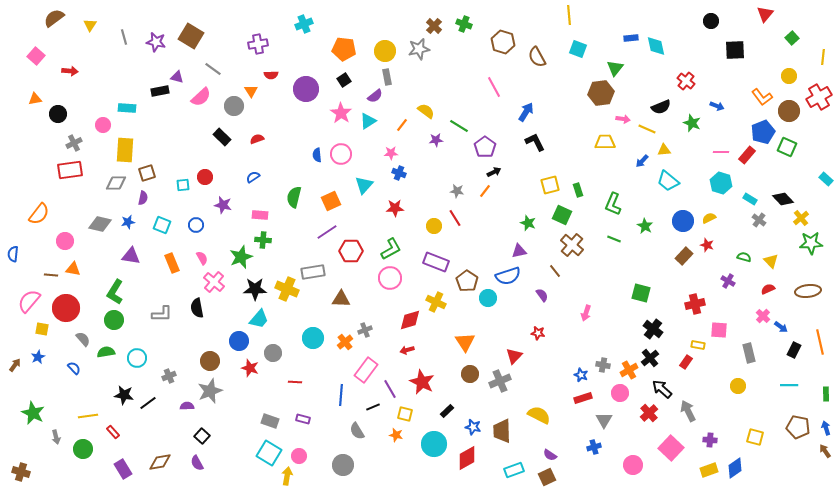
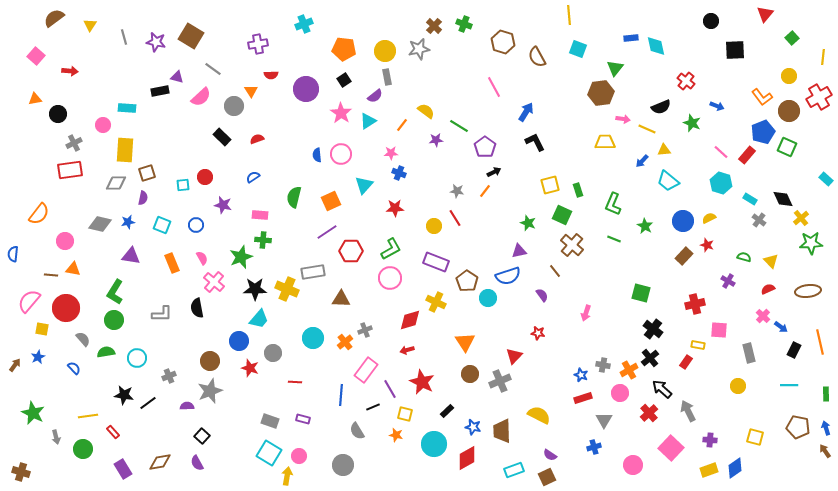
pink line at (721, 152): rotated 42 degrees clockwise
black diamond at (783, 199): rotated 20 degrees clockwise
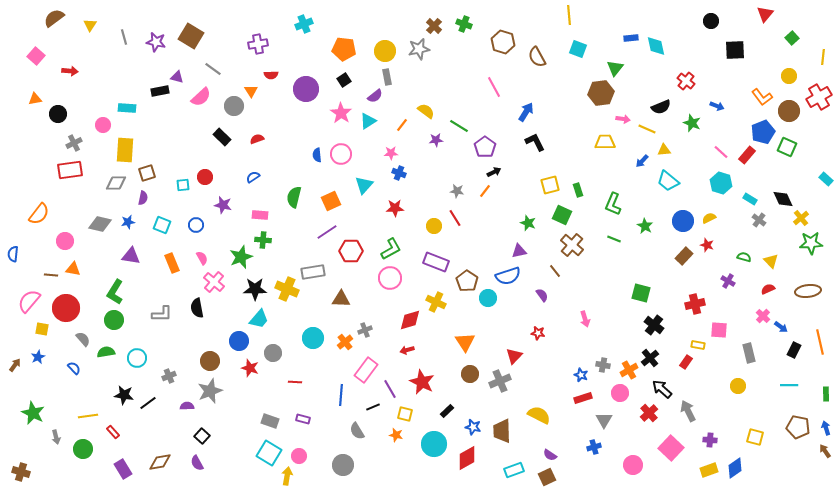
pink arrow at (586, 313): moved 1 px left, 6 px down; rotated 35 degrees counterclockwise
black cross at (653, 329): moved 1 px right, 4 px up
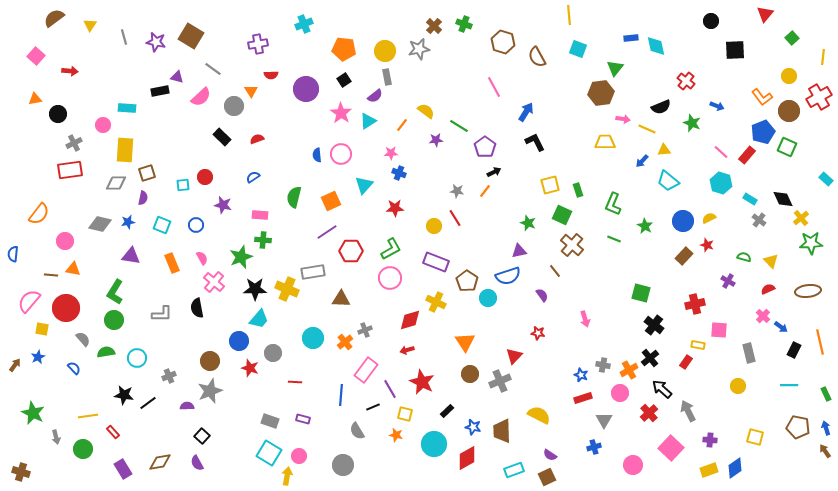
green rectangle at (826, 394): rotated 24 degrees counterclockwise
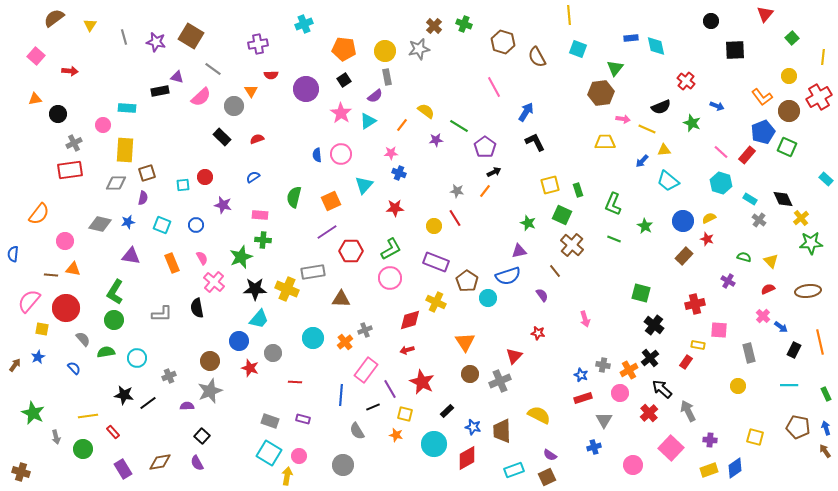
red star at (707, 245): moved 6 px up
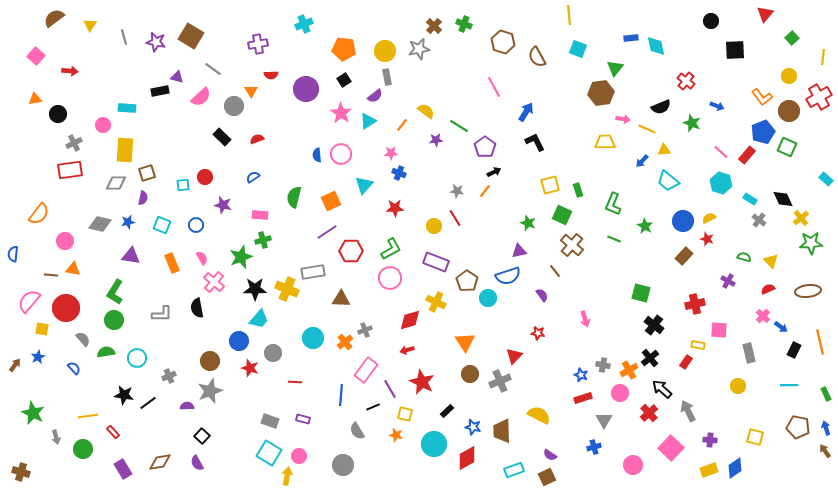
green cross at (263, 240): rotated 21 degrees counterclockwise
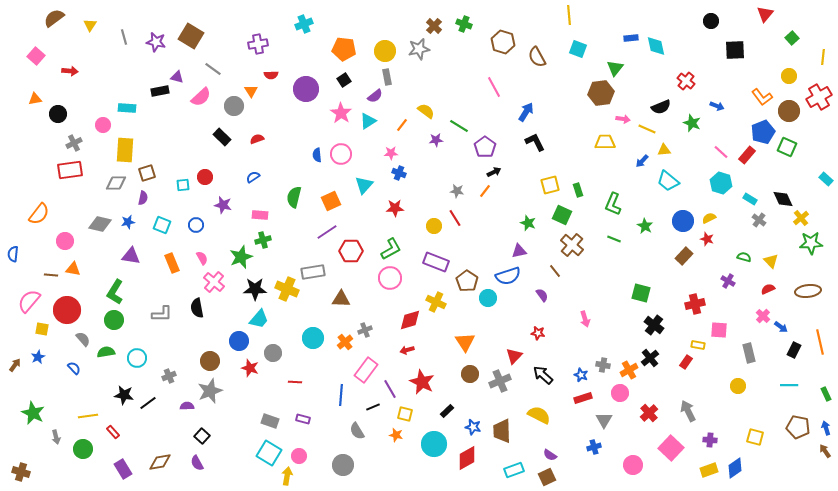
red circle at (66, 308): moved 1 px right, 2 px down
black arrow at (662, 389): moved 119 px left, 14 px up
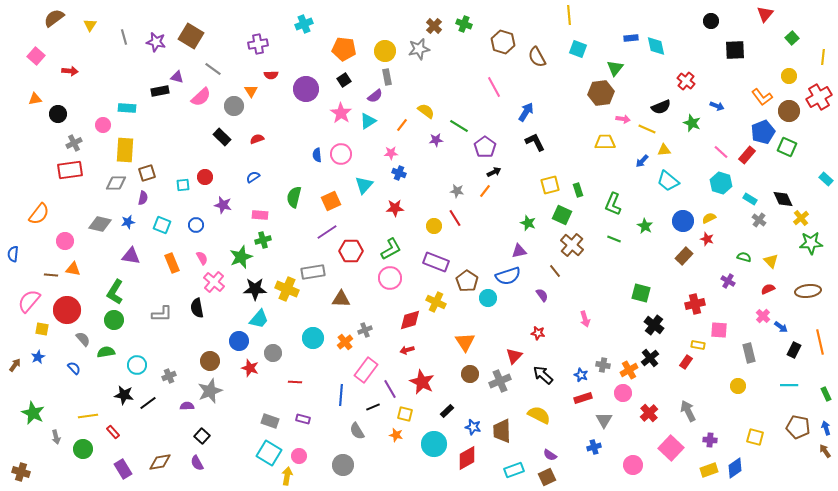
cyan circle at (137, 358): moved 7 px down
pink circle at (620, 393): moved 3 px right
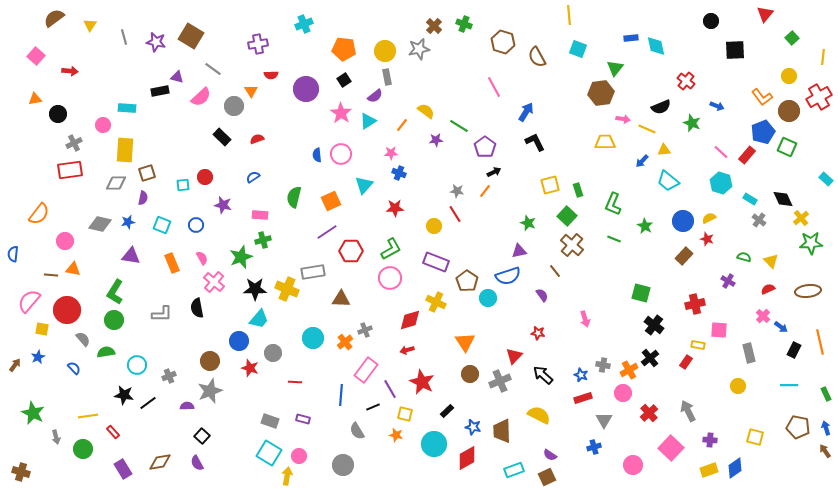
green square at (562, 215): moved 5 px right, 1 px down; rotated 18 degrees clockwise
red line at (455, 218): moved 4 px up
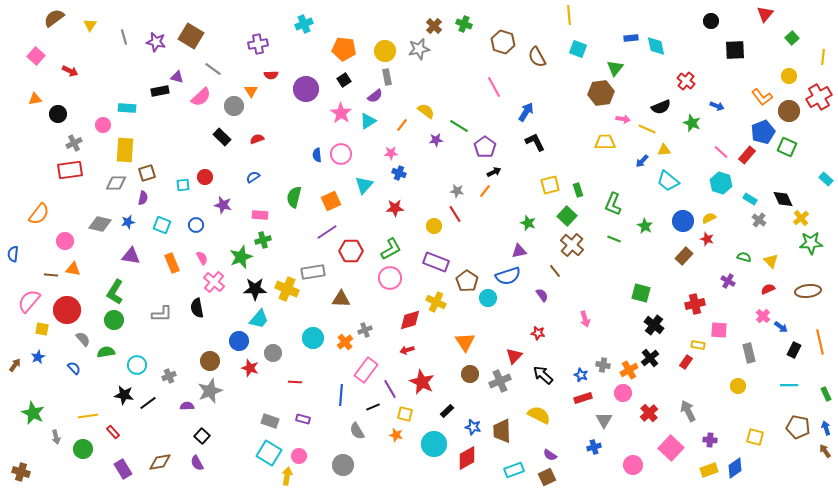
red arrow at (70, 71): rotated 21 degrees clockwise
